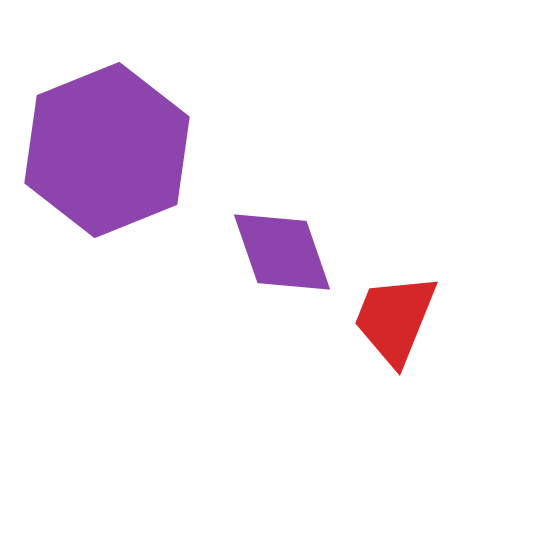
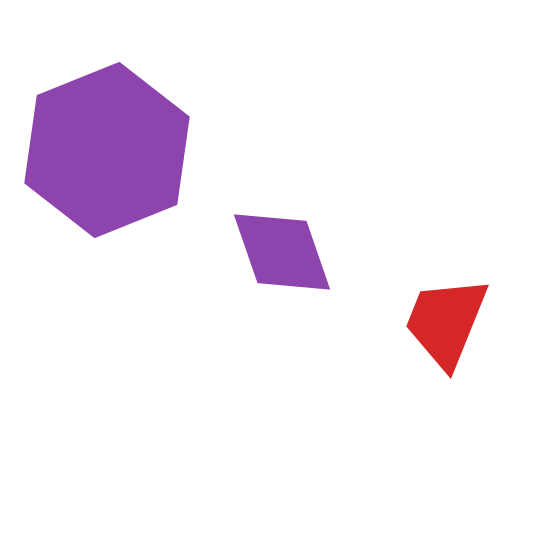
red trapezoid: moved 51 px right, 3 px down
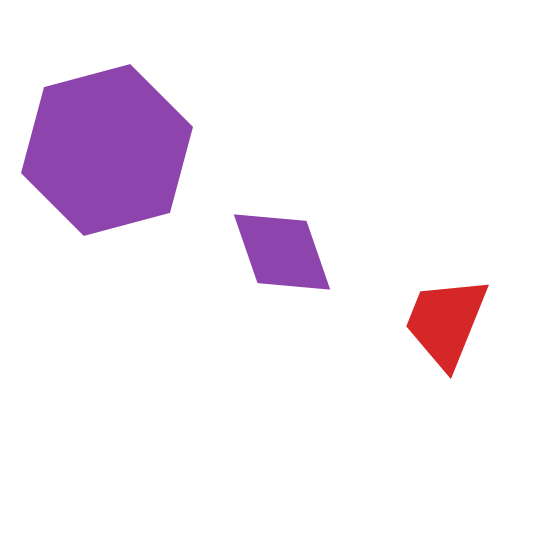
purple hexagon: rotated 7 degrees clockwise
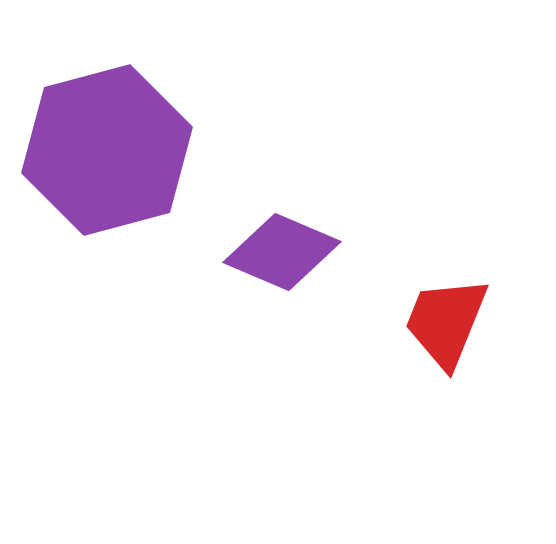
purple diamond: rotated 48 degrees counterclockwise
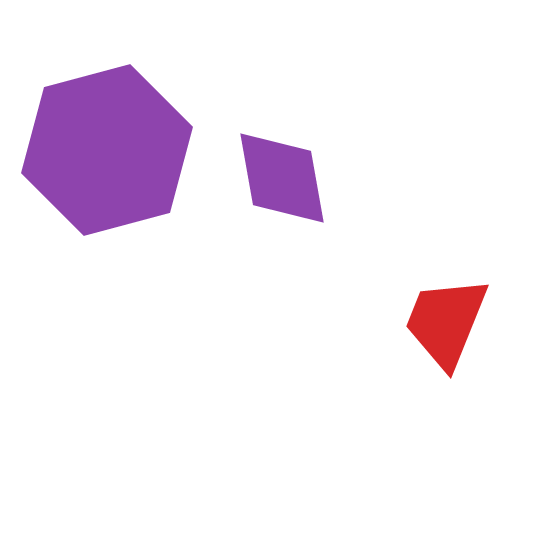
purple diamond: moved 74 px up; rotated 57 degrees clockwise
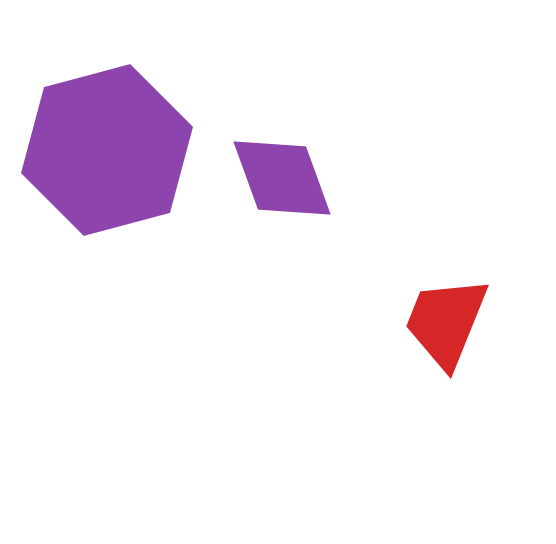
purple diamond: rotated 10 degrees counterclockwise
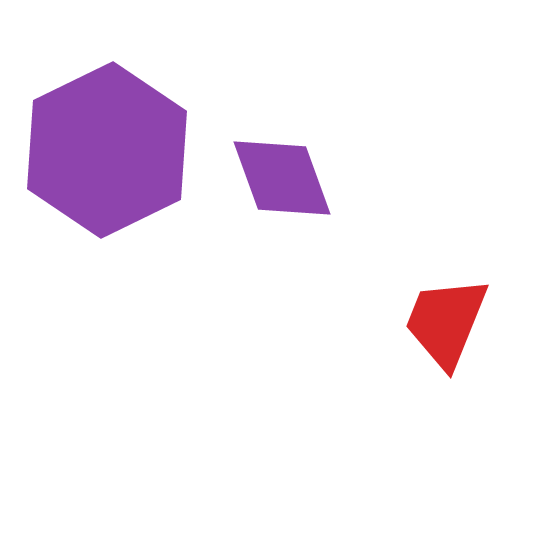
purple hexagon: rotated 11 degrees counterclockwise
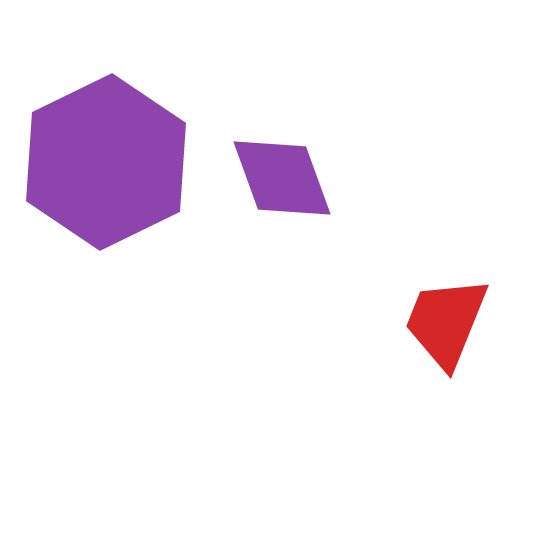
purple hexagon: moved 1 px left, 12 px down
